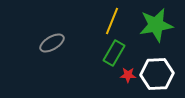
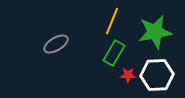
green star: moved 1 px left, 7 px down
gray ellipse: moved 4 px right, 1 px down
white hexagon: moved 1 px down
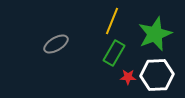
green star: moved 2 px down; rotated 12 degrees counterclockwise
red star: moved 2 px down
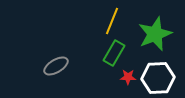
gray ellipse: moved 22 px down
white hexagon: moved 1 px right, 3 px down
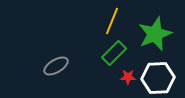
green rectangle: rotated 15 degrees clockwise
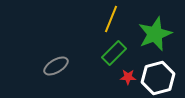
yellow line: moved 1 px left, 2 px up
white hexagon: rotated 12 degrees counterclockwise
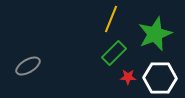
gray ellipse: moved 28 px left
white hexagon: moved 2 px right; rotated 16 degrees clockwise
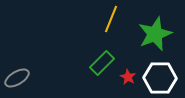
green rectangle: moved 12 px left, 10 px down
gray ellipse: moved 11 px left, 12 px down
red star: rotated 28 degrees clockwise
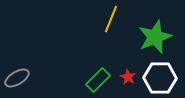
green star: moved 3 px down
green rectangle: moved 4 px left, 17 px down
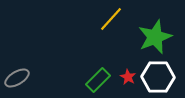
yellow line: rotated 20 degrees clockwise
white hexagon: moved 2 px left, 1 px up
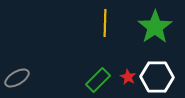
yellow line: moved 6 px left, 4 px down; rotated 40 degrees counterclockwise
green star: moved 10 px up; rotated 12 degrees counterclockwise
white hexagon: moved 1 px left
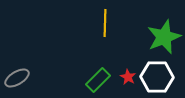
green star: moved 9 px right, 10 px down; rotated 12 degrees clockwise
